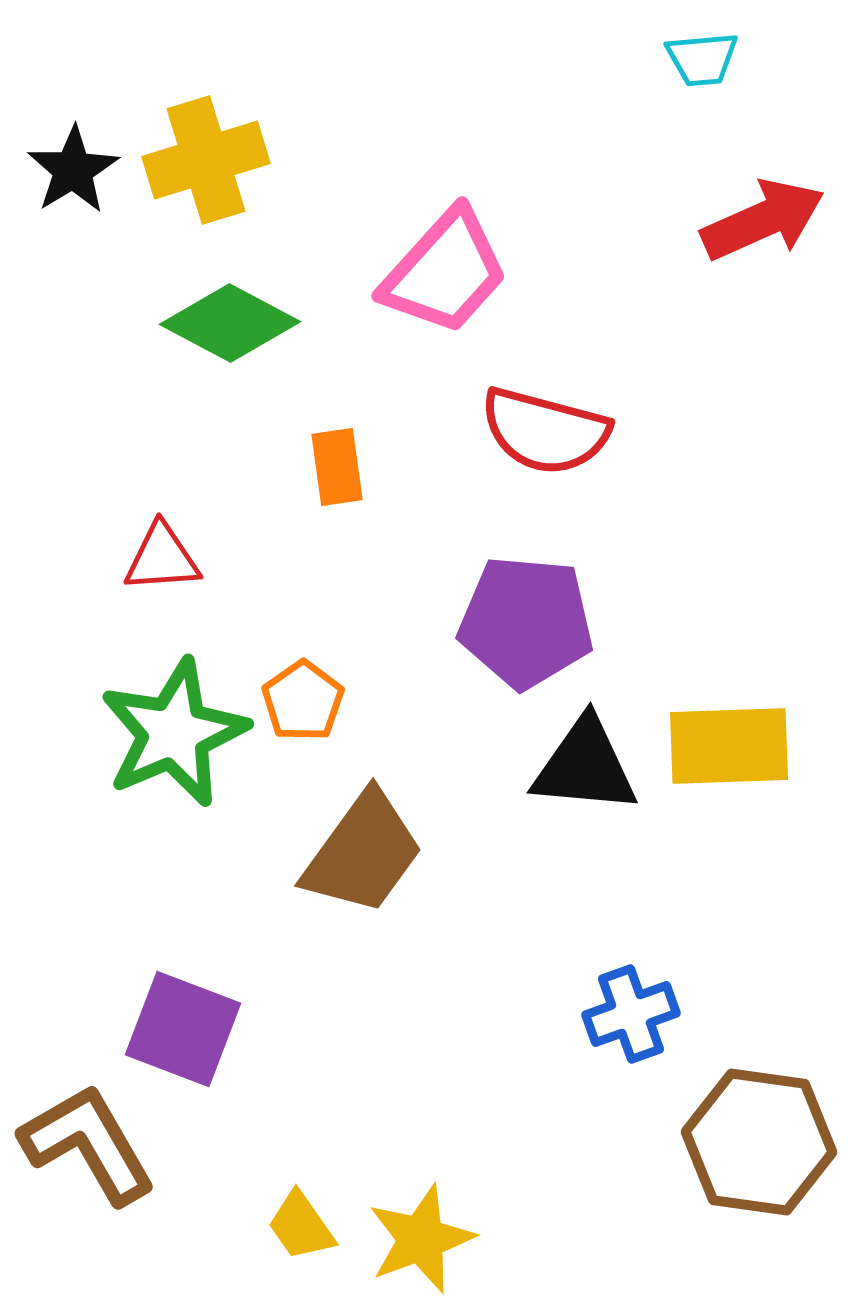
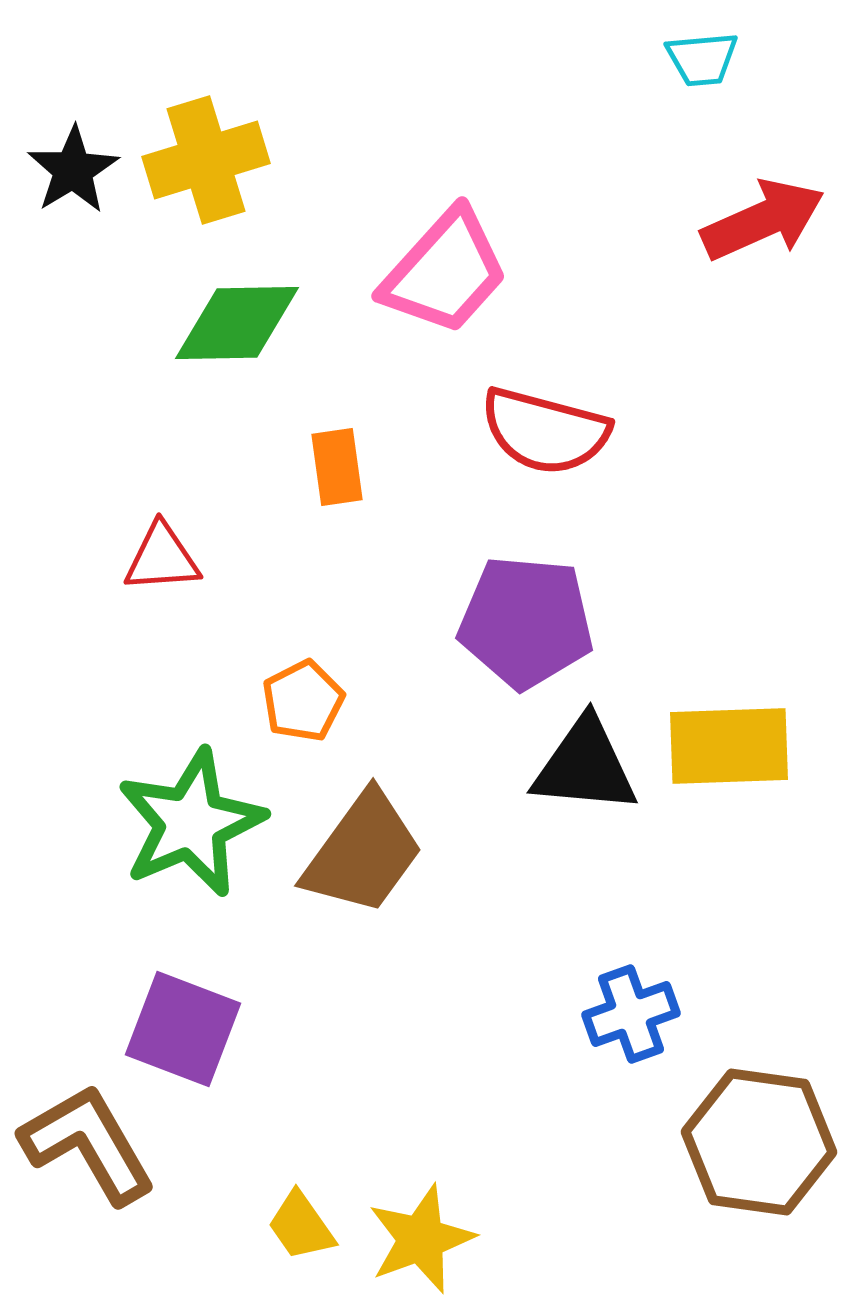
green diamond: moved 7 px right; rotated 29 degrees counterclockwise
orange pentagon: rotated 8 degrees clockwise
green star: moved 17 px right, 90 px down
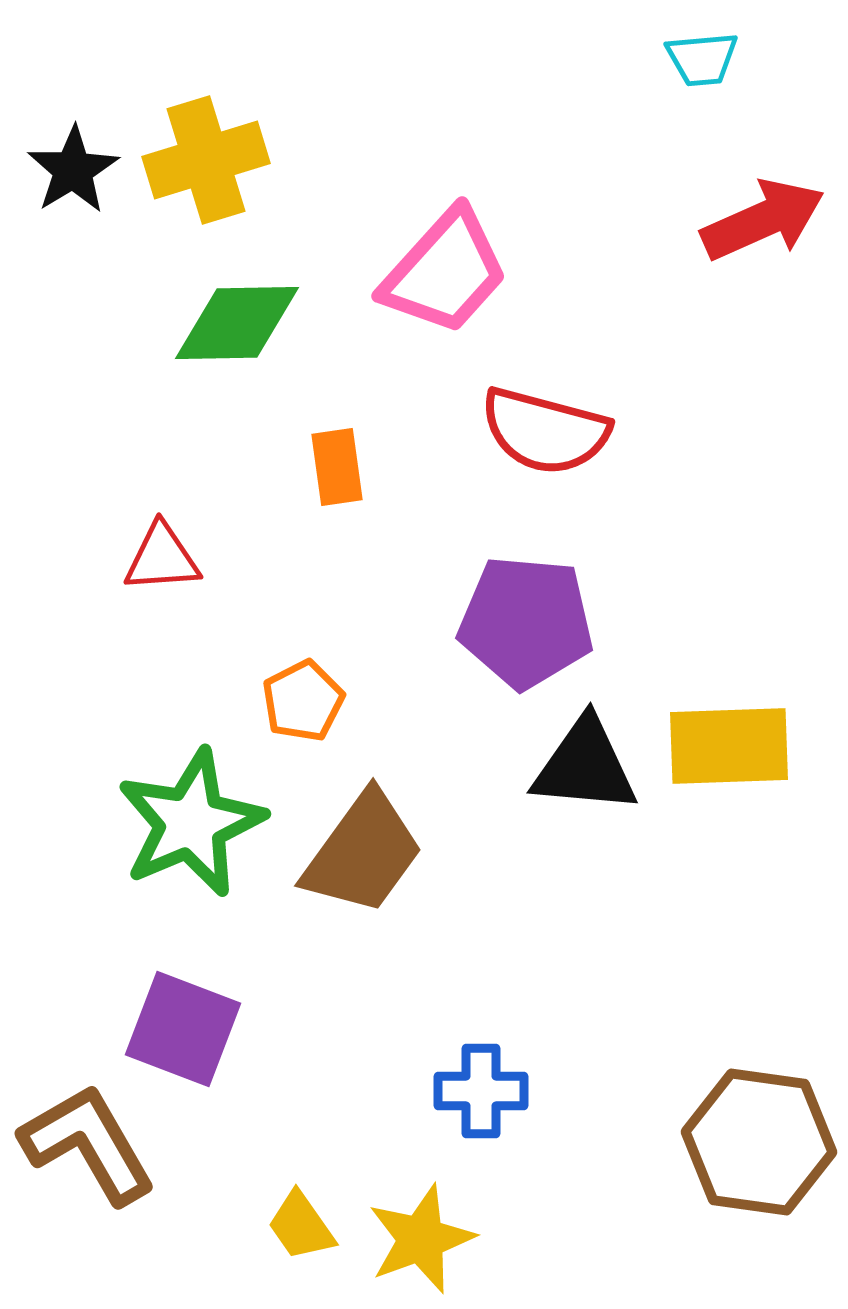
blue cross: moved 150 px left, 77 px down; rotated 20 degrees clockwise
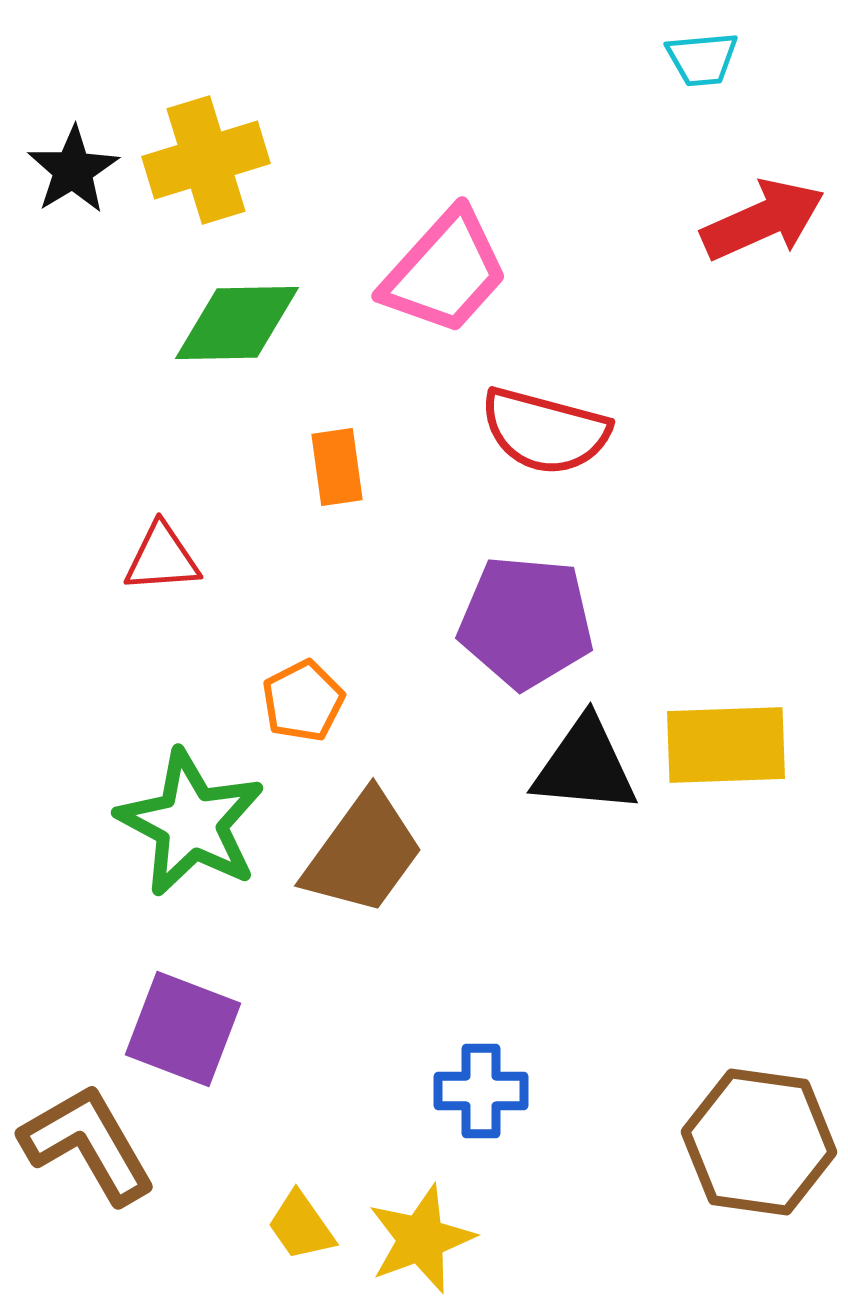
yellow rectangle: moved 3 px left, 1 px up
green star: rotated 21 degrees counterclockwise
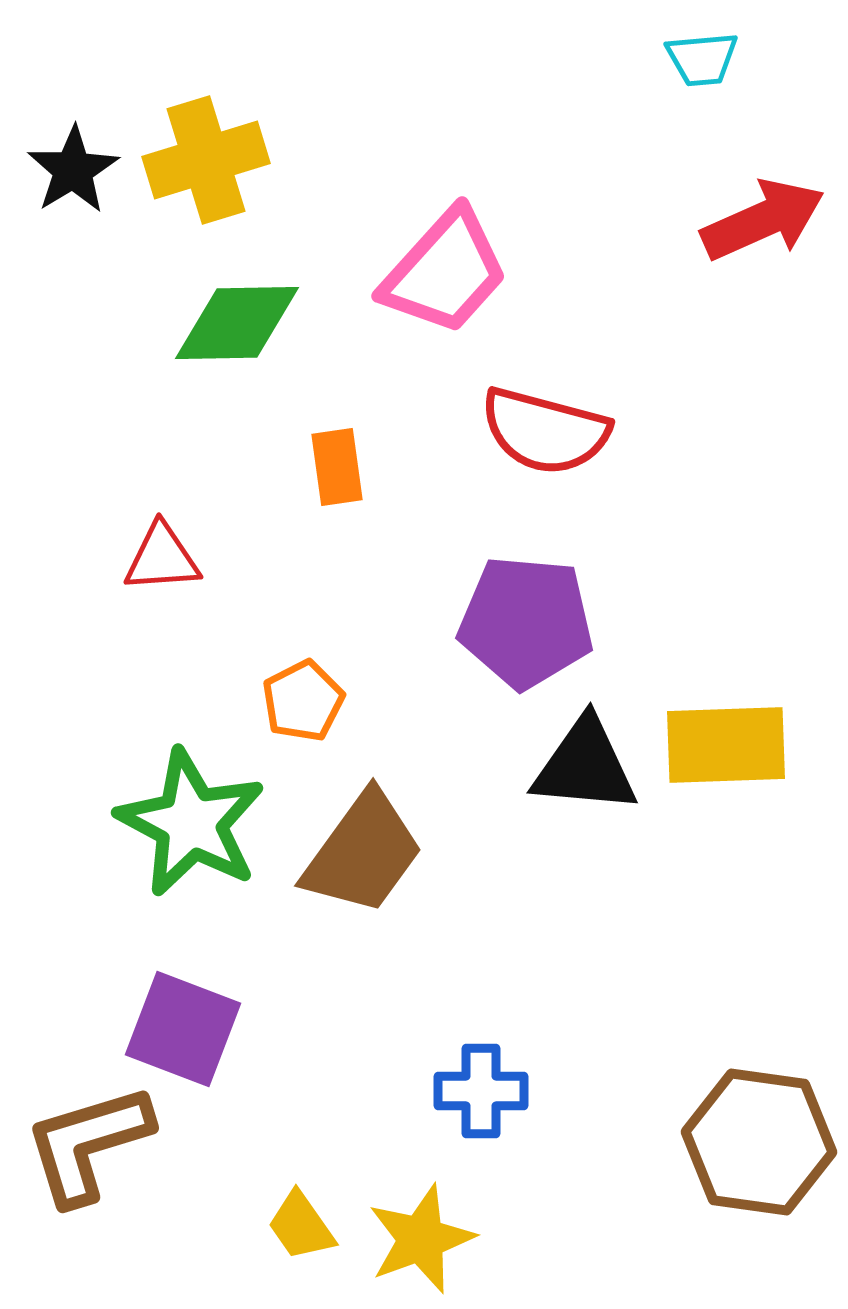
brown L-shape: rotated 77 degrees counterclockwise
